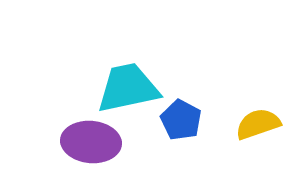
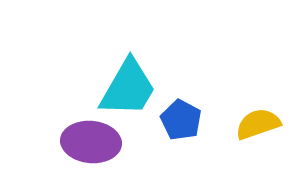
cyan trapezoid: rotated 132 degrees clockwise
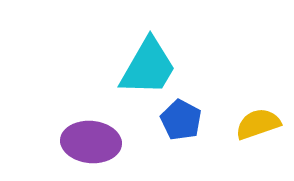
cyan trapezoid: moved 20 px right, 21 px up
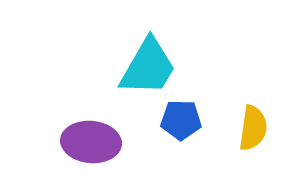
blue pentagon: rotated 27 degrees counterclockwise
yellow semicircle: moved 5 px left, 4 px down; rotated 117 degrees clockwise
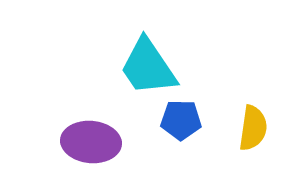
cyan trapezoid: rotated 116 degrees clockwise
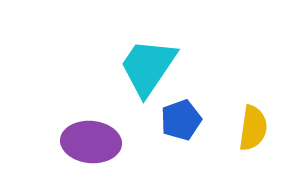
cyan trapezoid: rotated 68 degrees clockwise
blue pentagon: rotated 21 degrees counterclockwise
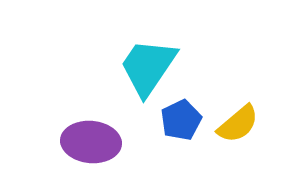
blue pentagon: rotated 6 degrees counterclockwise
yellow semicircle: moved 15 px left, 4 px up; rotated 42 degrees clockwise
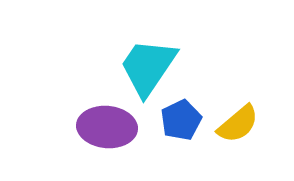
purple ellipse: moved 16 px right, 15 px up
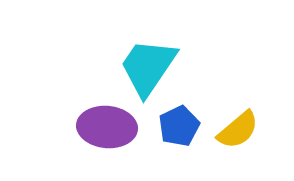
blue pentagon: moved 2 px left, 6 px down
yellow semicircle: moved 6 px down
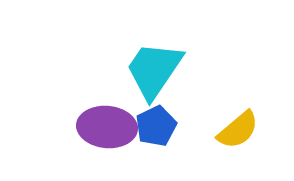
cyan trapezoid: moved 6 px right, 3 px down
blue pentagon: moved 23 px left
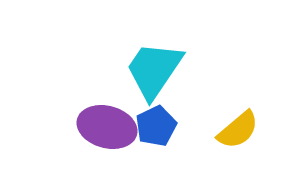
purple ellipse: rotated 10 degrees clockwise
